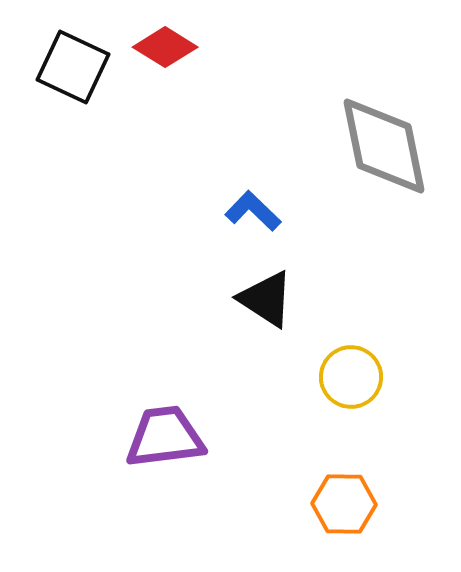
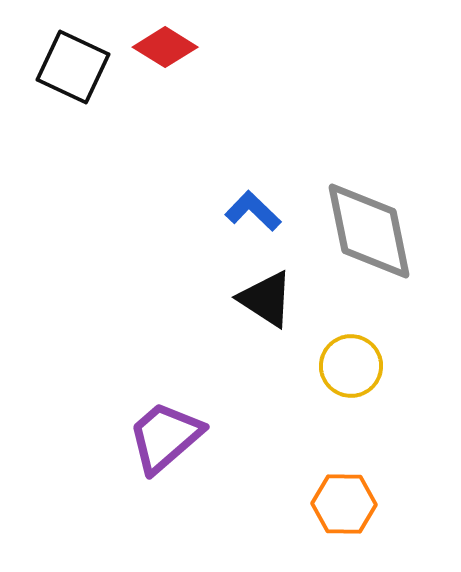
gray diamond: moved 15 px left, 85 px down
yellow circle: moved 11 px up
purple trapezoid: rotated 34 degrees counterclockwise
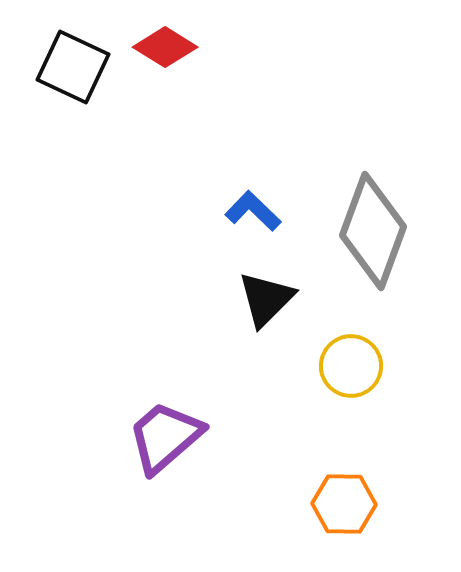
gray diamond: moved 4 px right; rotated 32 degrees clockwise
black triangle: rotated 42 degrees clockwise
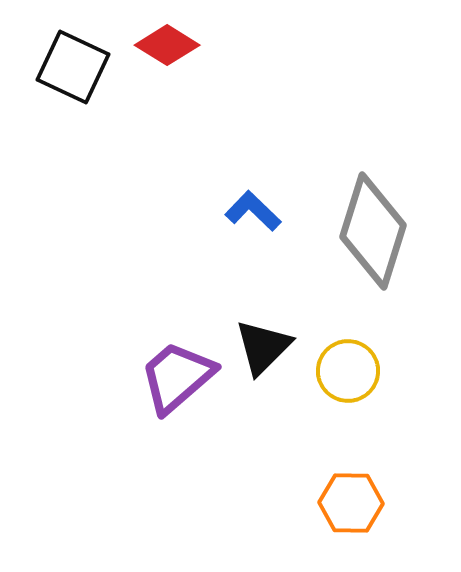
red diamond: moved 2 px right, 2 px up
gray diamond: rotated 3 degrees counterclockwise
black triangle: moved 3 px left, 48 px down
yellow circle: moved 3 px left, 5 px down
purple trapezoid: moved 12 px right, 60 px up
orange hexagon: moved 7 px right, 1 px up
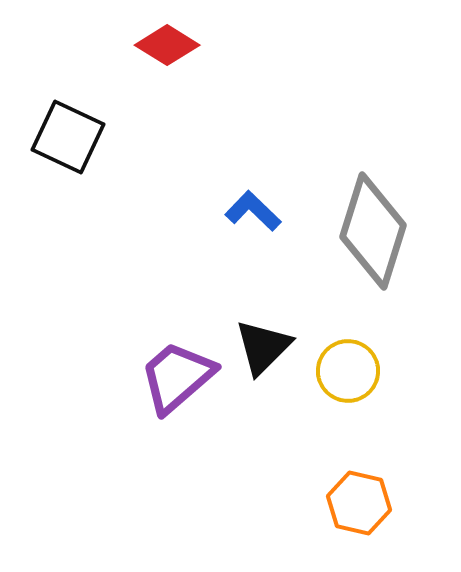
black square: moved 5 px left, 70 px down
orange hexagon: moved 8 px right; rotated 12 degrees clockwise
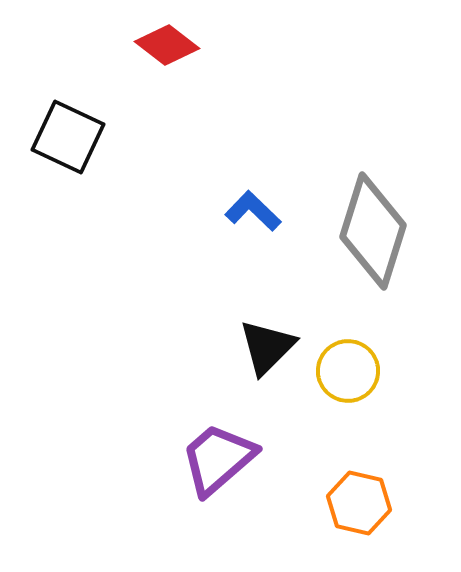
red diamond: rotated 6 degrees clockwise
black triangle: moved 4 px right
purple trapezoid: moved 41 px right, 82 px down
